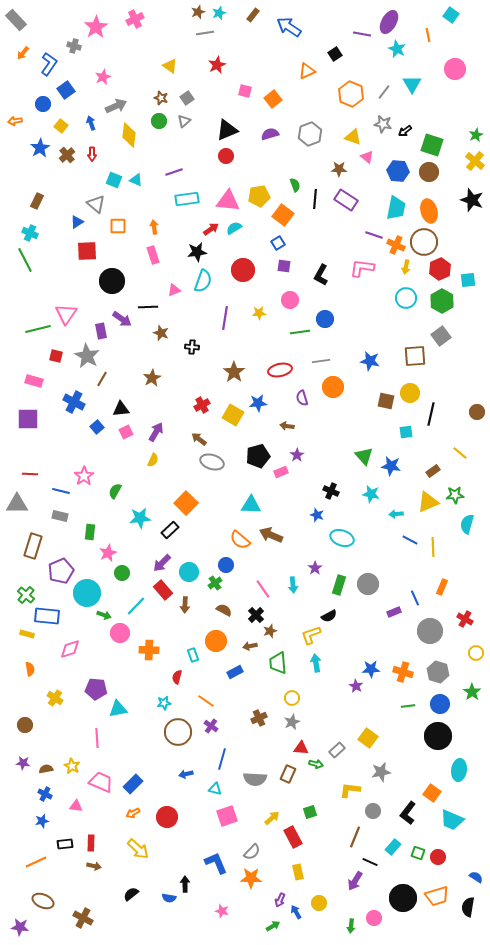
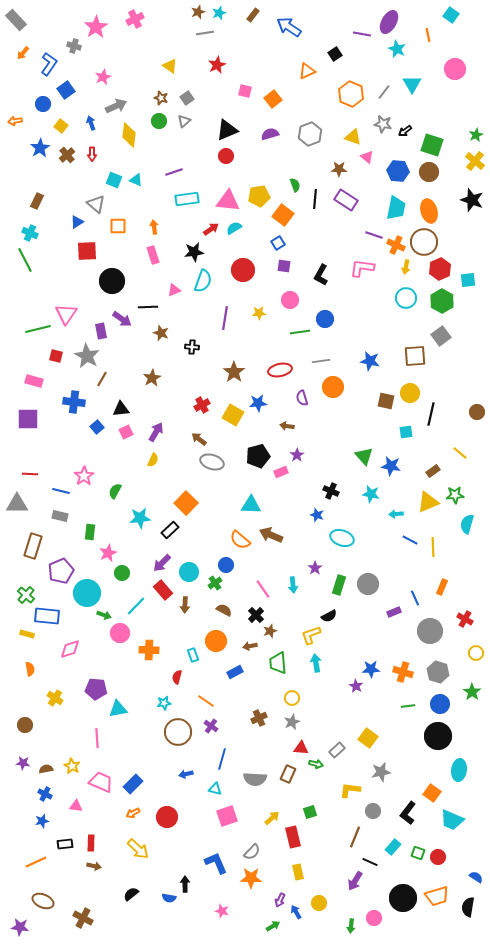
black star at (197, 252): moved 3 px left
blue cross at (74, 402): rotated 20 degrees counterclockwise
red rectangle at (293, 837): rotated 15 degrees clockwise
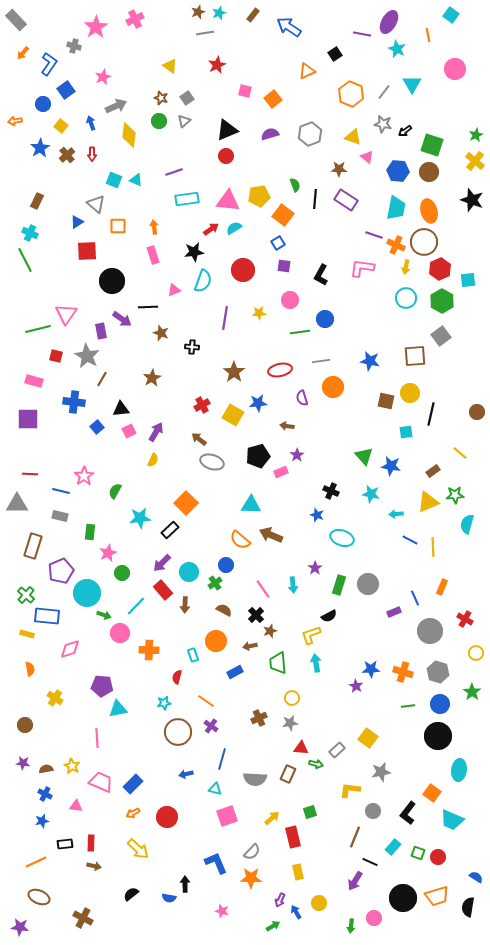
pink square at (126, 432): moved 3 px right, 1 px up
purple pentagon at (96, 689): moved 6 px right, 3 px up
gray star at (292, 722): moved 2 px left, 1 px down; rotated 14 degrees clockwise
brown ellipse at (43, 901): moved 4 px left, 4 px up
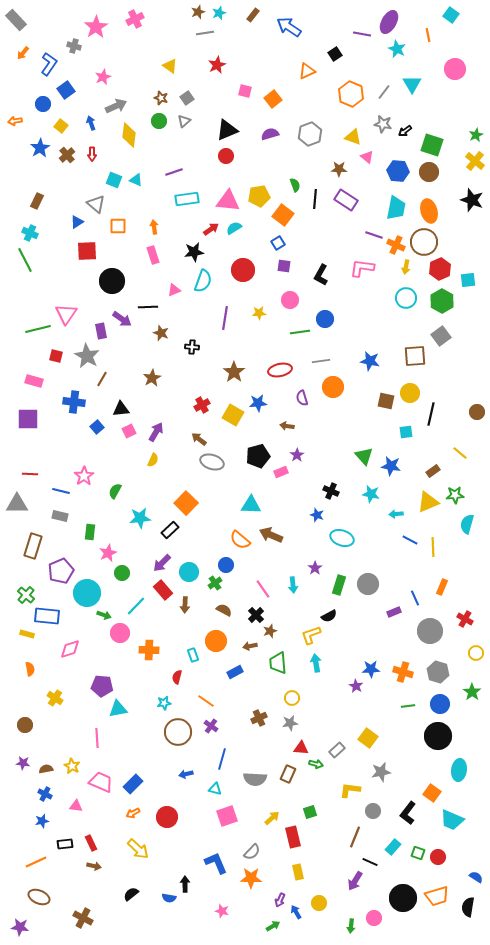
red rectangle at (91, 843): rotated 28 degrees counterclockwise
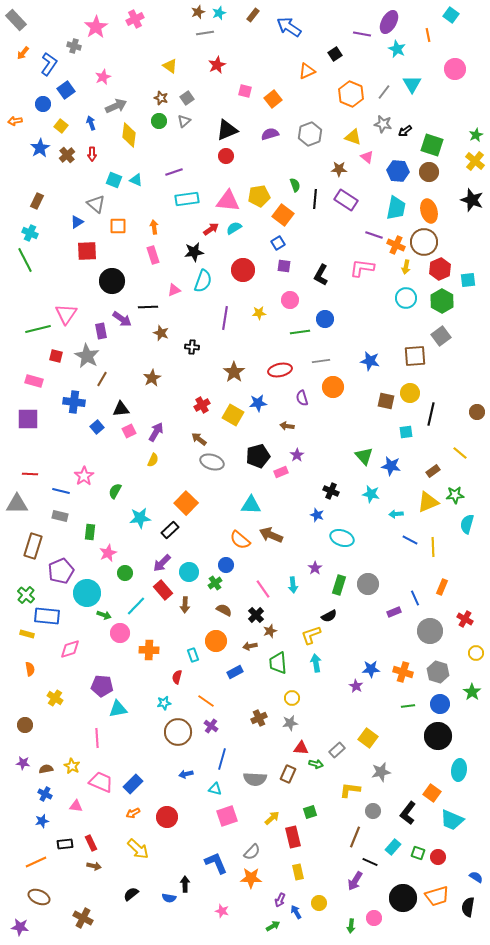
green circle at (122, 573): moved 3 px right
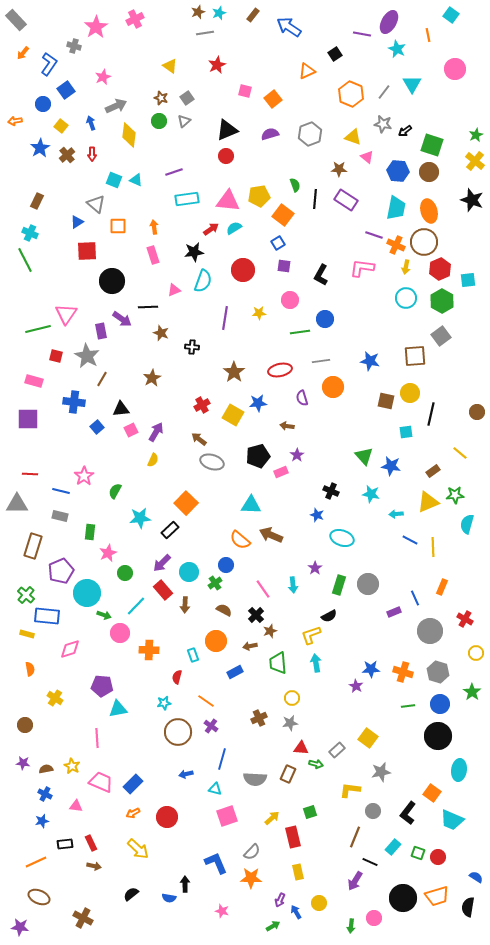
pink square at (129, 431): moved 2 px right, 1 px up
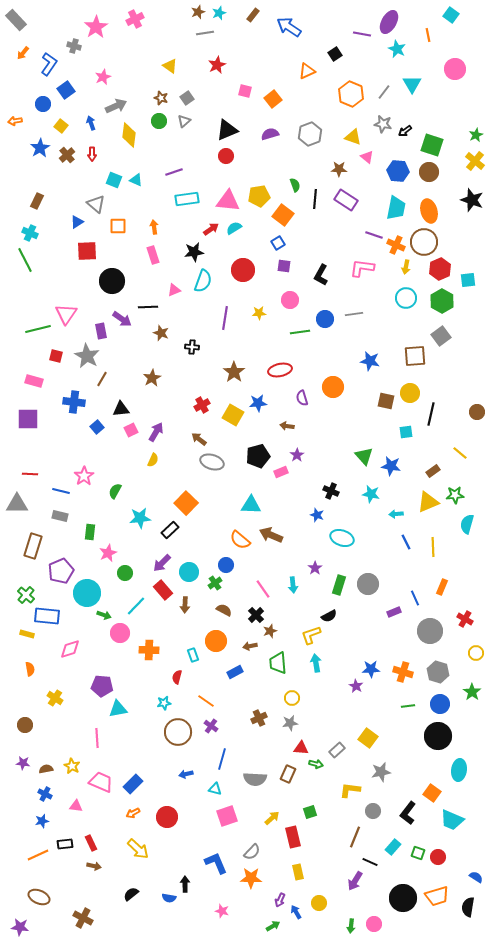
gray line at (321, 361): moved 33 px right, 47 px up
blue line at (410, 540): moved 4 px left, 2 px down; rotated 35 degrees clockwise
orange line at (36, 862): moved 2 px right, 7 px up
pink circle at (374, 918): moved 6 px down
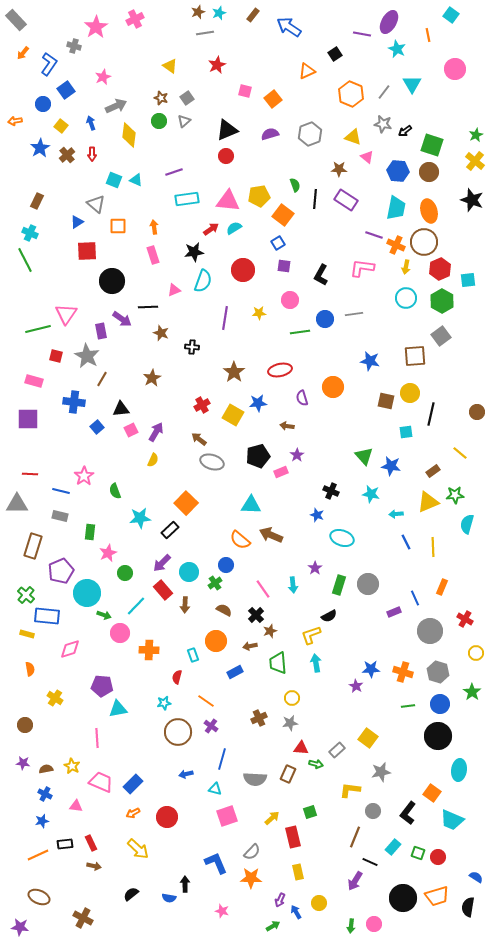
green semicircle at (115, 491): rotated 49 degrees counterclockwise
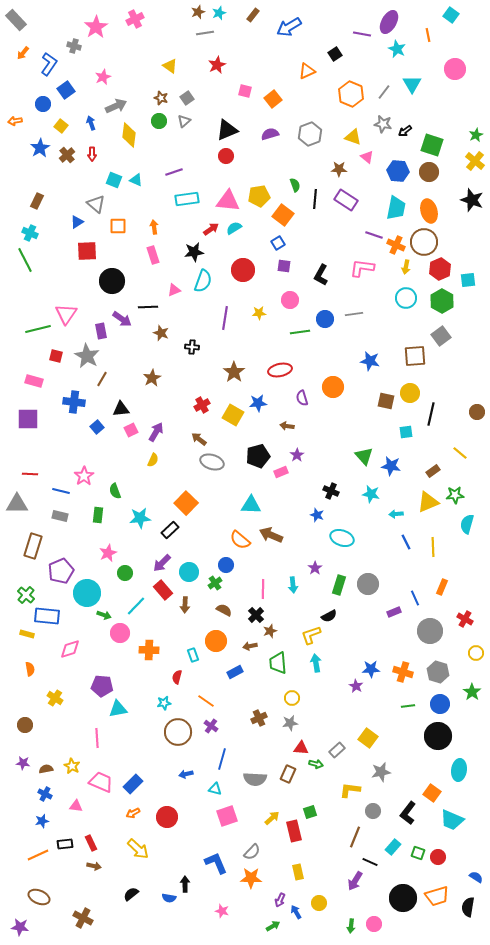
blue arrow at (289, 27): rotated 65 degrees counterclockwise
green rectangle at (90, 532): moved 8 px right, 17 px up
pink line at (263, 589): rotated 36 degrees clockwise
red rectangle at (293, 837): moved 1 px right, 6 px up
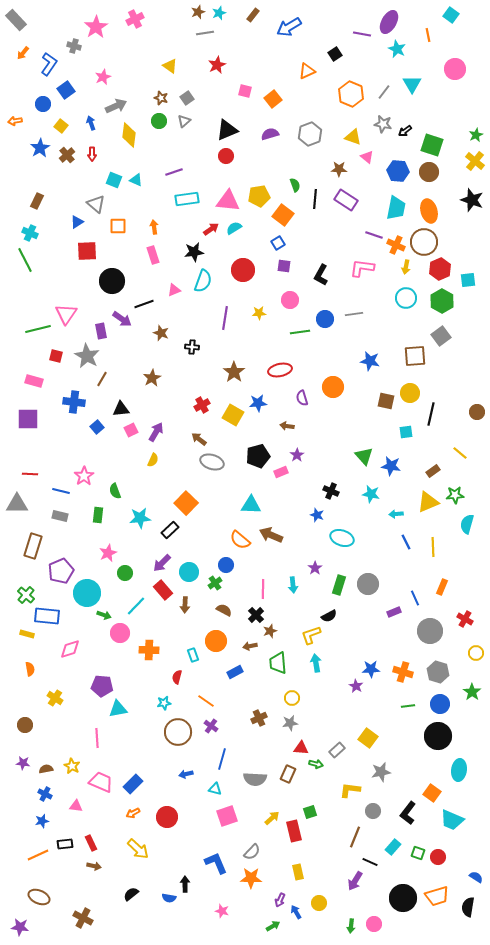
black line at (148, 307): moved 4 px left, 3 px up; rotated 18 degrees counterclockwise
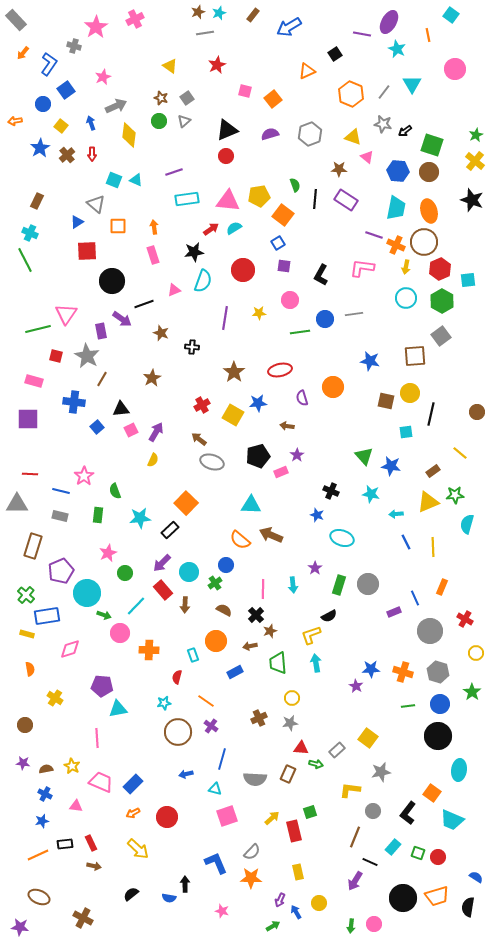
blue rectangle at (47, 616): rotated 15 degrees counterclockwise
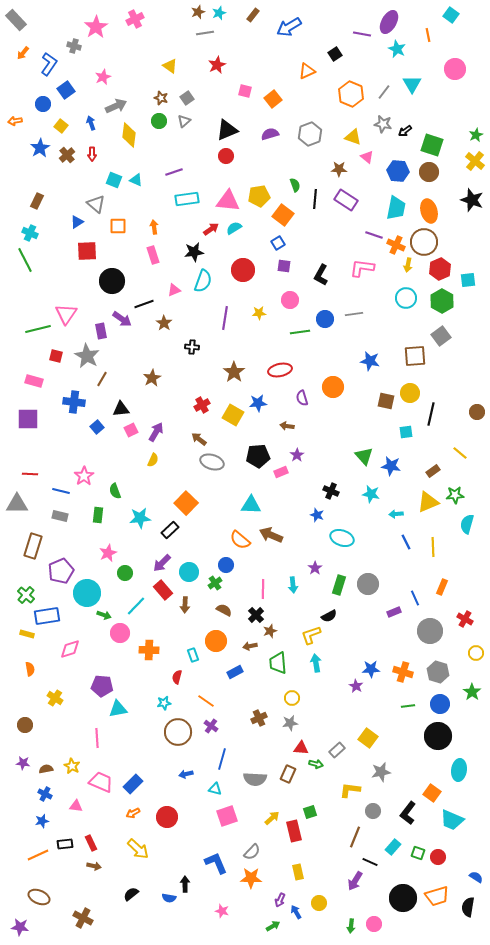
yellow arrow at (406, 267): moved 2 px right, 2 px up
brown star at (161, 333): moved 3 px right, 10 px up; rotated 14 degrees clockwise
black pentagon at (258, 456): rotated 10 degrees clockwise
